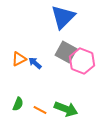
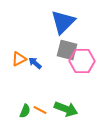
blue triangle: moved 5 px down
gray square: moved 1 px right, 2 px up; rotated 15 degrees counterclockwise
pink hexagon: rotated 20 degrees counterclockwise
green semicircle: moved 7 px right, 7 px down
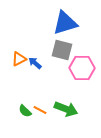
blue triangle: moved 2 px right, 1 px down; rotated 28 degrees clockwise
gray square: moved 5 px left
pink hexagon: moved 7 px down
green semicircle: rotated 112 degrees clockwise
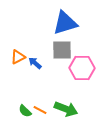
gray square: rotated 15 degrees counterclockwise
orange triangle: moved 1 px left, 2 px up
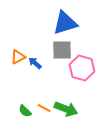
pink hexagon: rotated 15 degrees clockwise
orange line: moved 4 px right, 2 px up
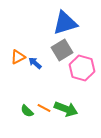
gray square: rotated 30 degrees counterclockwise
green semicircle: moved 2 px right
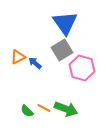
blue triangle: rotated 48 degrees counterclockwise
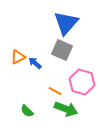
blue triangle: moved 1 px right; rotated 16 degrees clockwise
gray square: rotated 35 degrees counterclockwise
pink hexagon: moved 14 px down
orange line: moved 11 px right, 17 px up
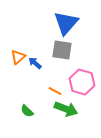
gray square: rotated 15 degrees counterclockwise
orange triangle: rotated 14 degrees counterclockwise
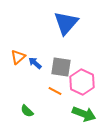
gray square: moved 1 px left, 17 px down
pink hexagon: rotated 10 degrees clockwise
green arrow: moved 18 px right, 5 px down
